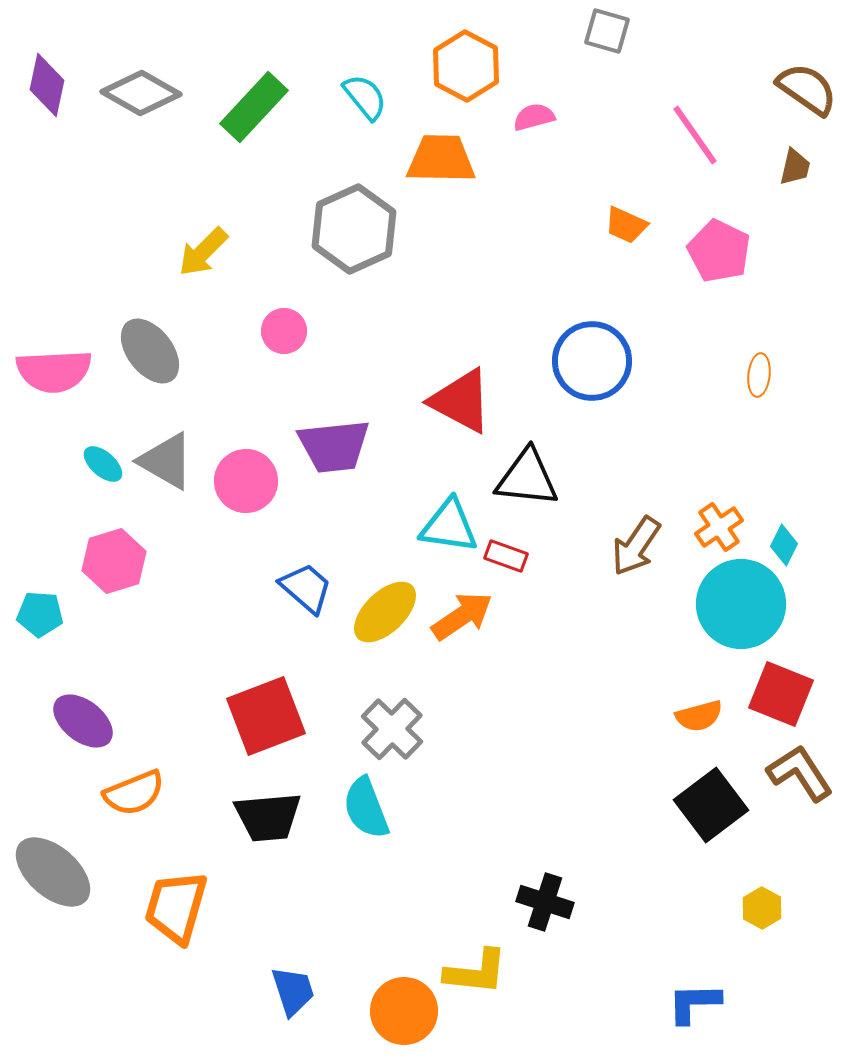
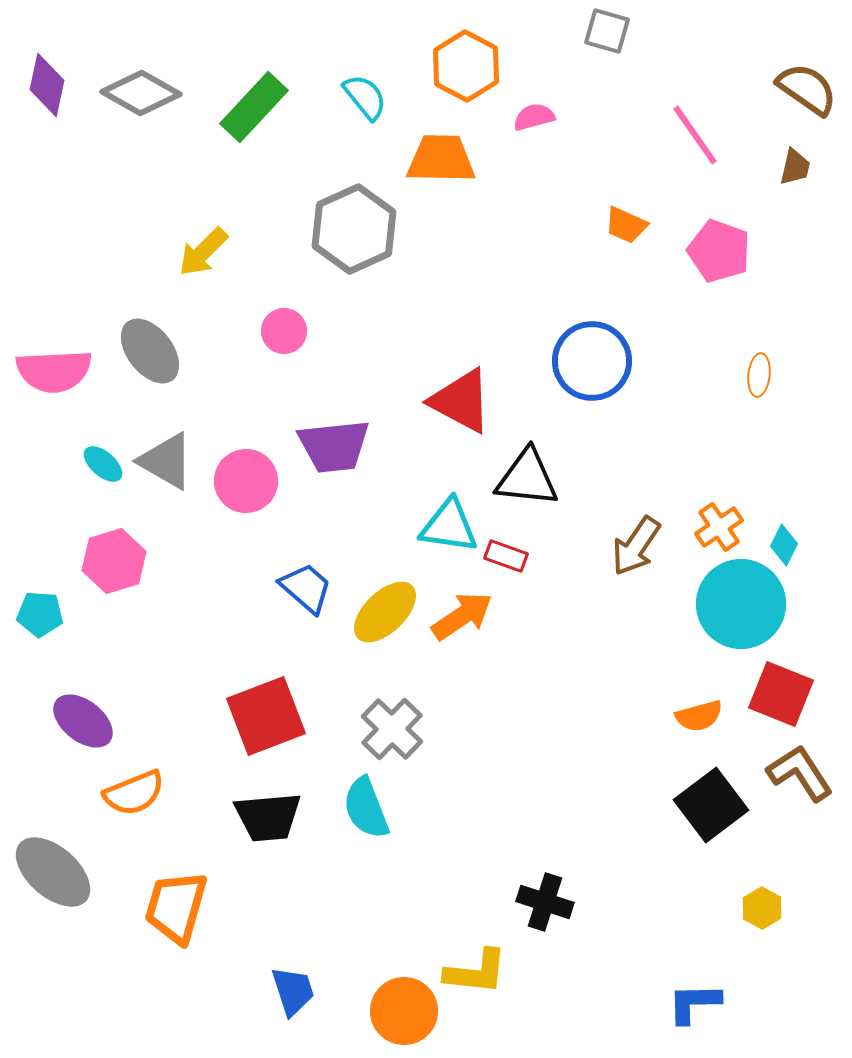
pink pentagon at (719, 251): rotated 6 degrees counterclockwise
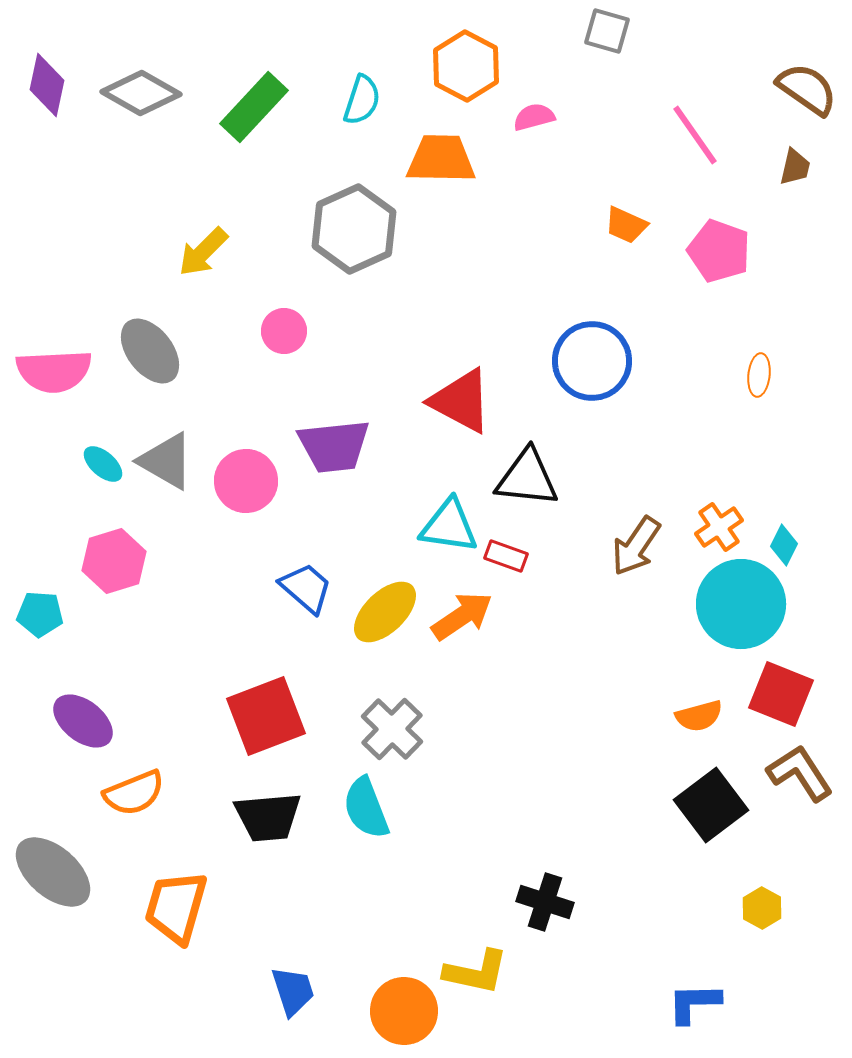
cyan semicircle at (365, 97): moved 3 px left, 3 px down; rotated 57 degrees clockwise
yellow L-shape at (476, 972): rotated 6 degrees clockwise
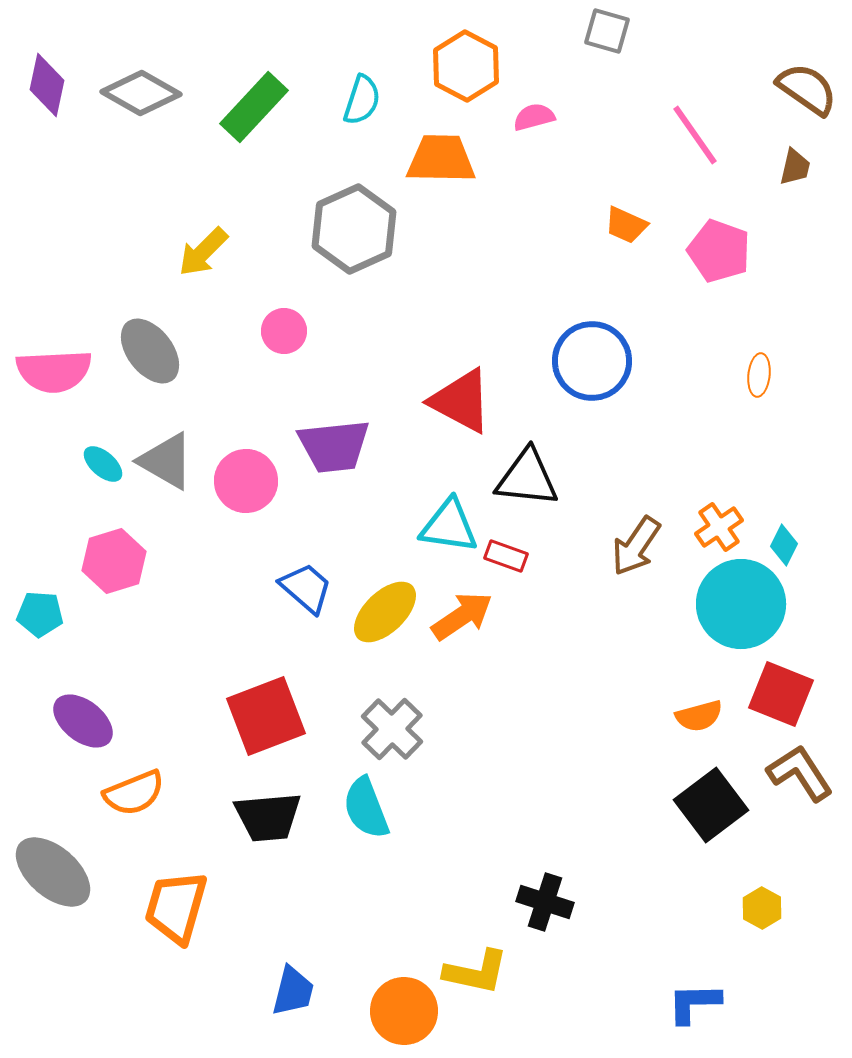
blue trapezoid at (293, 991): rotated 32 degrees clockwise
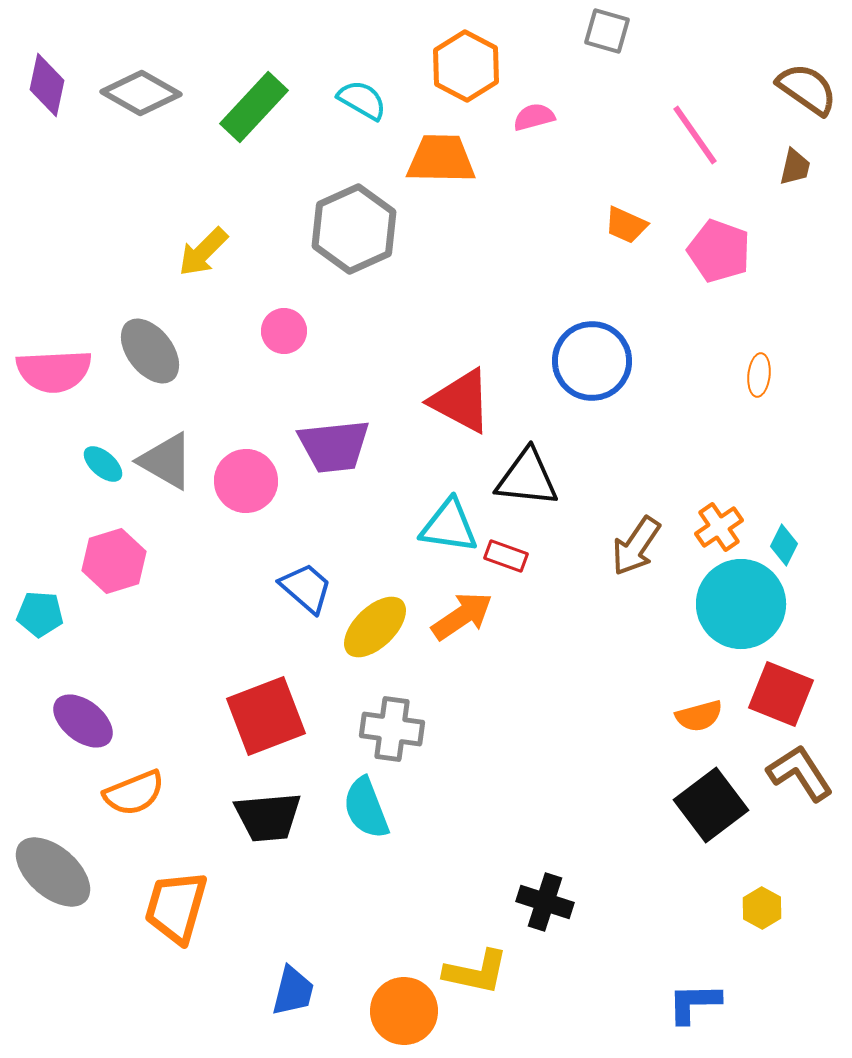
cyan semicircle at (362, 100): rotated 78 degrees counterclockwise
yellow ellipse at (385, 612): moved 10 px left, 15 px down
gray cross at (392, 729): rotated 36 degrees counterclockwise
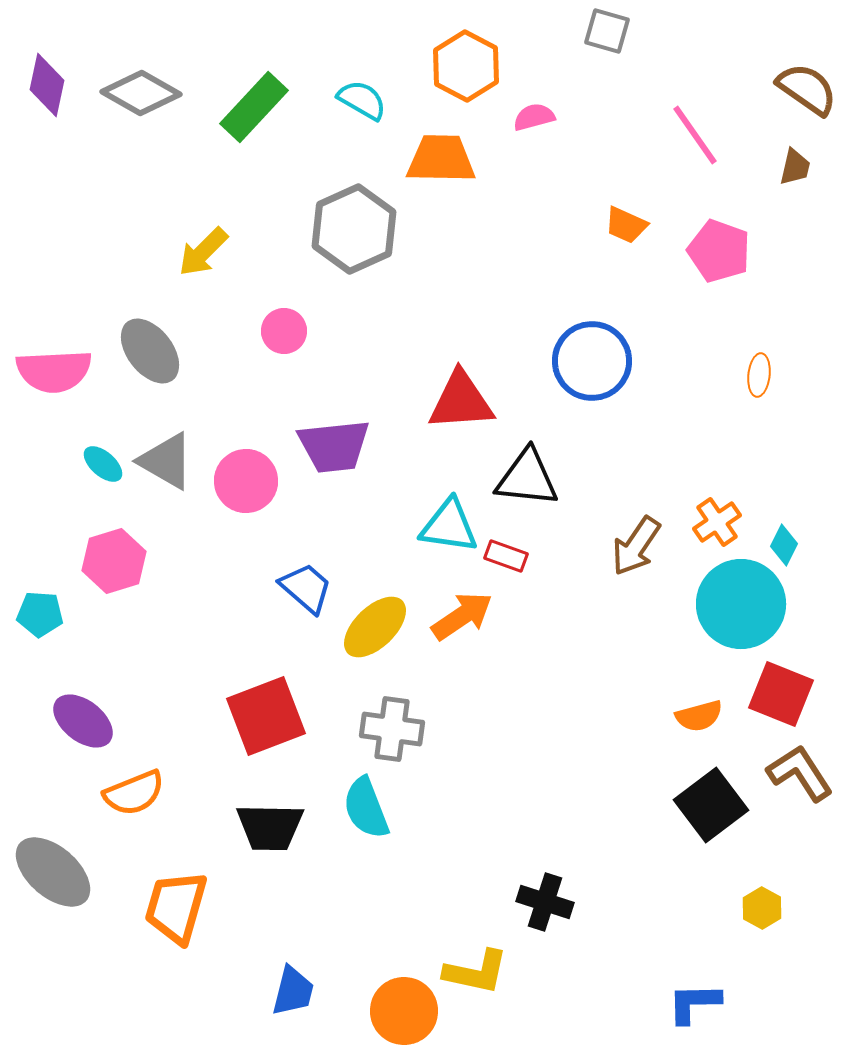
red triangle at (461, 401): rotated 32 degrees counterclockwise
orange cross at (719, 527): moved 2 px left, 5 px up
black trapezoid at (268, 817): moved 2 px right, 10 px down; rotated 6 degrees clockwise
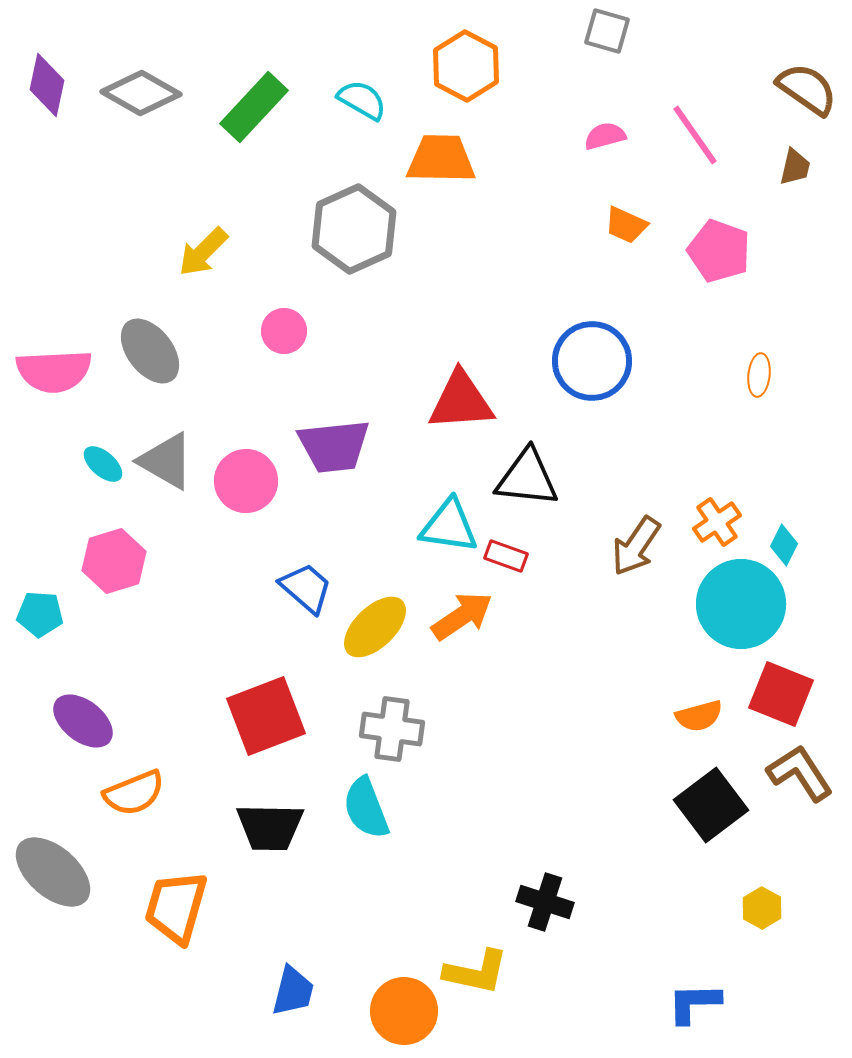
pink semicircle at (534, 117): moved 71 px right, 19 px down
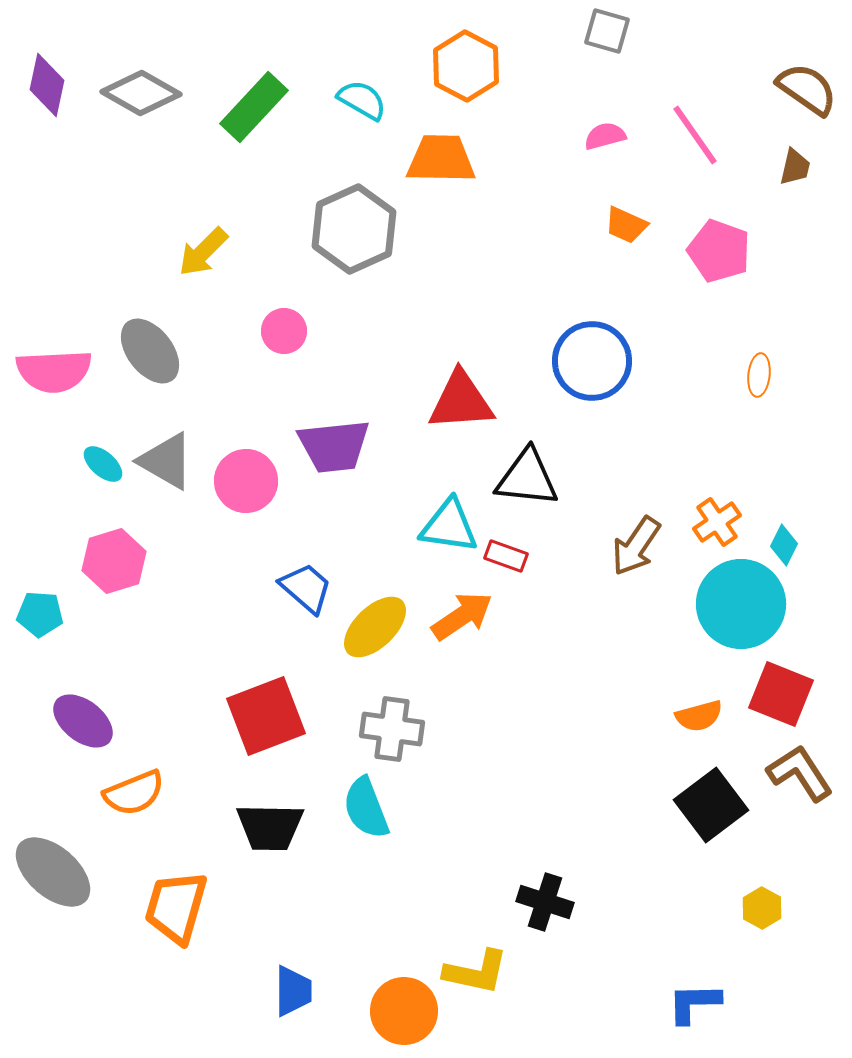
blue trapezoid at (293, 991): rotated 14 degrees counterclockwise
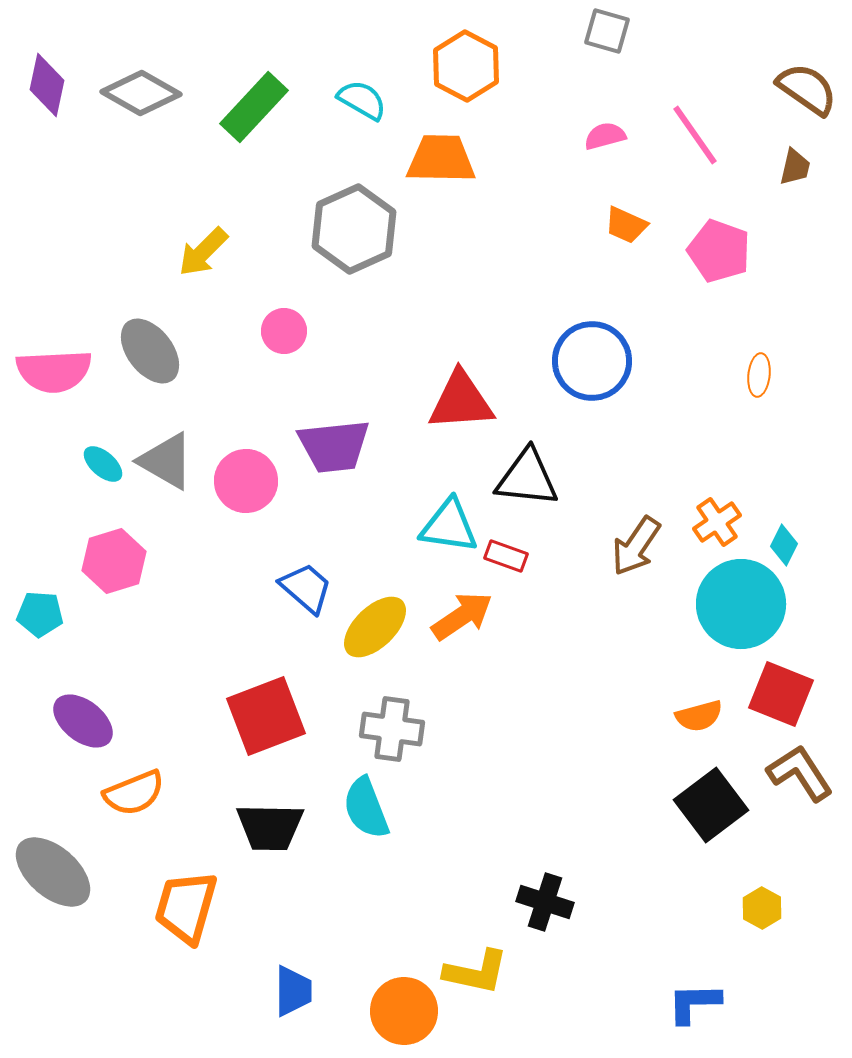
orange trapezoid at (176, 907): moved 10 px right
